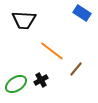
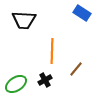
orange line: rotated 55 degrees clockwise
black cross: moved 4 px right
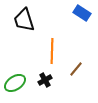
black trapezoid: rotated 70 degrees clockwise
green ellipse: moved 1 px left, 1 px up
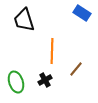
green ellipse: moved 1 px right, 1 px up; rotated 75 degrees counterclockwise
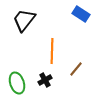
blue rectangle: moved 1 px left, 1 px down
black trapezoid: rotated 55 degrees clockwise
green ellipse: moved 1 px right, 1 px down
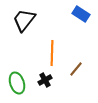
orange line: moved 2 px down
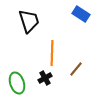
black trapezoid: moved 5 px right, 1 px down; rotated 125 degrees clockwise
black cross: moved 2 px up
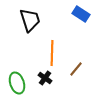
black trapezoid: moved 1 px right, 1 px up
black cross: rotated 24 degrees counterclockwise
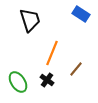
orange line: rotated 20 degrees clockwise
black cross: moved 2 px right, 2 px down
green ellipse: moved 1 px right, 1 px up; rotated 15 degrees counterclockwise
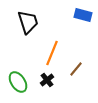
blue rectangle: moved 2 px right, 1 px down; rotated 18 degrees counterclockwise
black trapezoid: moved 2 px left, 2 px down
black cross: rotated 16 degrees clockwise
